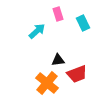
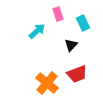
black triangle: moved 13 px right, 15 px up; rotated 40 degrees counterclockwise
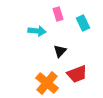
cyan arrow: rotated 48 degrees clockwise
black triangle: moved 11 px left, 6 px down
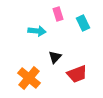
black triangle: moved 5 px left, 6 px down
orange cross: moved 18 px left, 5 px up
